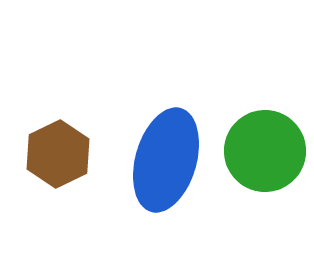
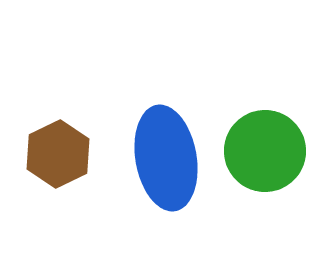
blue ellipse: moved 2 px up; rotated 26 degrees counterclockwise
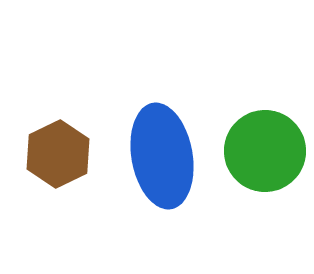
blue ellipse: moved 4 px left, 2 px up
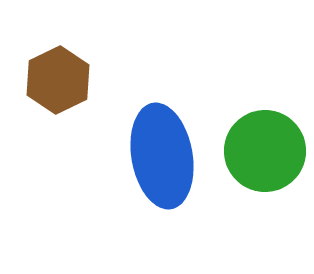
brown hexagon: moved 74 px up
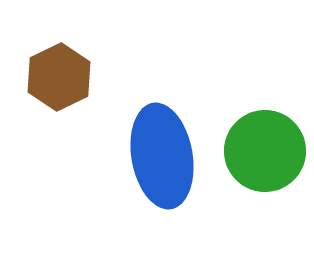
brown hexagon: moved 1 px right, 3 px up
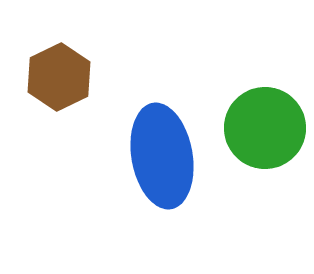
green circle: moved 23 px up
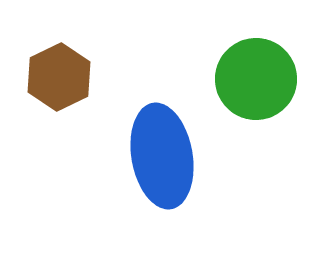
green circle: moved 9 px left, 49 px up
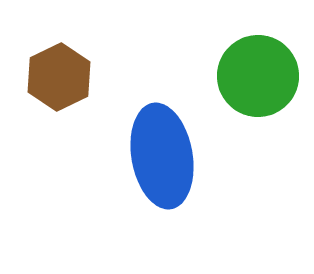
green circle: moved 2 px right, 3 px up
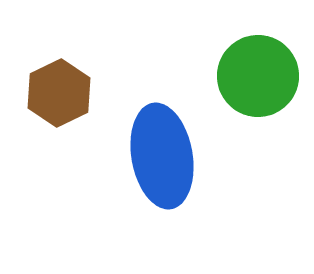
brown hexagon: moved 16 px down
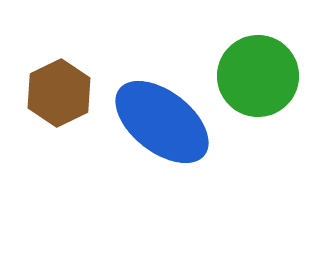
blue ellipse: moved 34 px up; rotated 42 degrees counterclockwise
